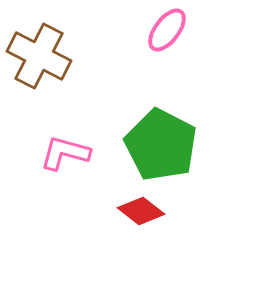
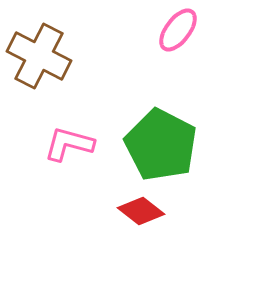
pink ellipse: moved 11 px right
pink L-shape: moved 4 px right, 9 px up
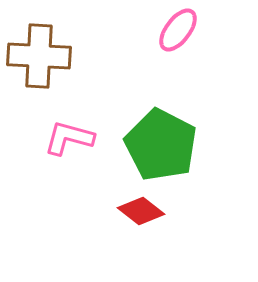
brown cross: rotated 24 degrees counterclockwise
pink L-shape: moved 6 px up
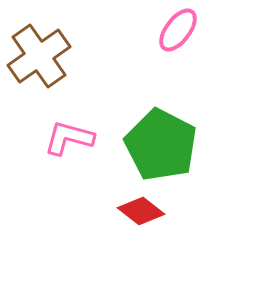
brown cross: rotated 38 degrees counterclockwise
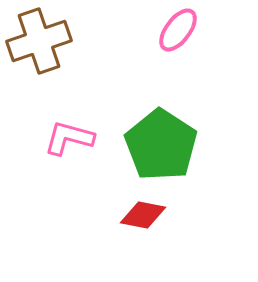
brown cross: moved 15 px up; rotated 16 degrees clockwise
green pentagon: rotated 6 degrees clockwise
red diamond: moved 2 px right, 4 px down; rotated 27 degrees counterclockwise
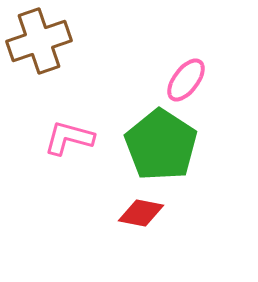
pink ellipse: moved 8 px right, 50 px down
red diamond: moved 2 px left, 2 px up
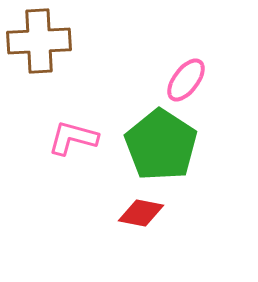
brown cross: rotated 16 degrees clockwise
pink L-shape: moved 4 px right
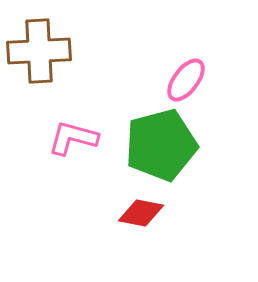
brown cross: moved 10 px down
green pentagon: rotated 24 degrees clockwise
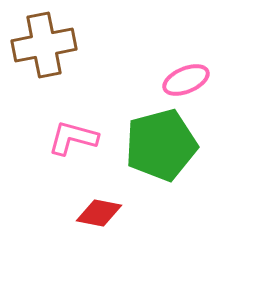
brown cross: moved 5 px right, 6 px up; rotated 8 degrees counterclockwise
pink ellipse: rotated 30 degrees clockwise
red diamond: moved 42 px left
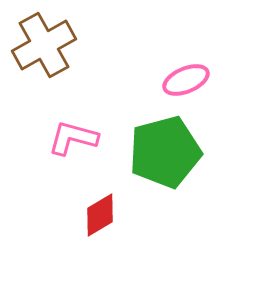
brown cross: rotated 18 degrees counterclockwise
green pentagon: moved 4 px right, 7 px down
red diamond: moved 1 px right, 2 px down; rotated 42 degrees counterclockwise
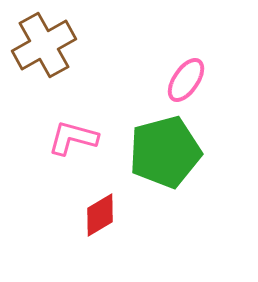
pink ellipse: rotated 33 degrees counterclockwise
